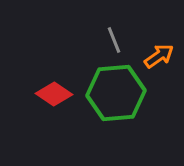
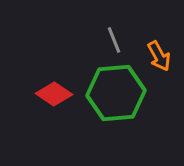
orange arrow: rotated 96 degrees clockwise
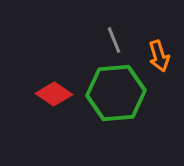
orange arrow: rotated 12 degrees clockwise
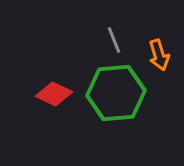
orange arrow: moved 1 px up
red diamond: rotated 9 degrees counterclockwise
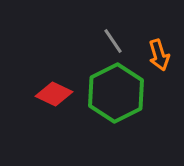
gray line: moved 1 px left, 1 px down; rotated 12 degrees counterclockwise
green hexagon: rotated 22 degrees counterclockwise
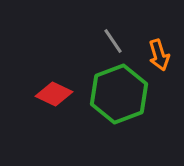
green hexagon: moved 3 px right, 1 px down; rotated 6 degrees clockwise
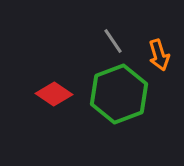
red diamond: rotated 9 degrees clockwise
